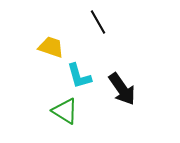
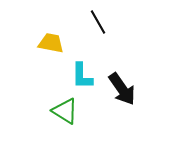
yellow trapezoid: moved 4 px up; rotated 8 degrees counterclockwise
cyan L-shape: moved 3 px right; rotated 16 degrees clockwise
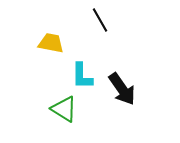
black line: moved 2 px right, 2 px up
green triangle: moved 1 px left, 2 px up
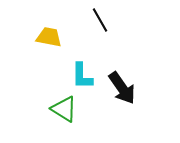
yellow trapezoid: moved 2 px left, 6 px up
black arrow: moved 1 px up
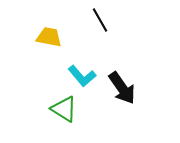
cyan L-shape: rotated 40 degrees counterclockwise
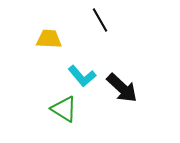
yellow trapezoid: moved 2 px down; rotated 8 degrees counterclockwise
black arrow: rotated 12 degrees counterclockwise
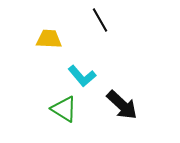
black arrow: moved 17 px down
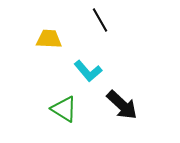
cyan L-shape: moved 6 px right, 5 px up
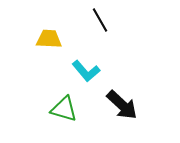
cyan L-shape: moved 2 px left
green triangle: rotated 16 degrees counterclockwise
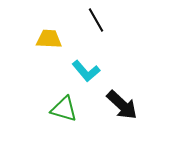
black line: moved 4 px left
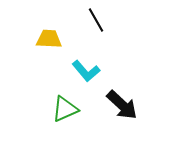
green triangle: moved 1 px right; rotated 40 degrees counterclockwise
